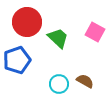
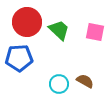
pink square: rotated 18 degrees counterclockwise
green trapezoid: moved 1 px right, 8 px up
blue pentagon: moved 2 px right, 2 px up; rotated 16 degrees clockwise
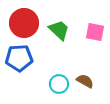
red circle: moved 3 px left, 1 px down
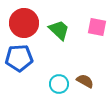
pink square: moved 2 px right, 5 px up
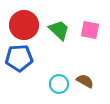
red circle: moved 2 px down
pink square: moved 7 px left, 3 px down
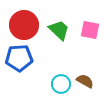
cyan circle: moved 2 px right
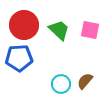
brown semicircle: rotated 78 degrees counterclockwise
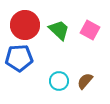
red circle: moved 1 px right
pink square: rotated 18 degrees clockwise
cyan circle: moved 2 px left, 3 px up
